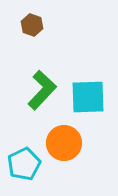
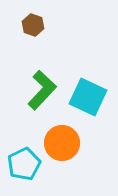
brown hexagon: moved 1 px right
cyan square: rotated 27 degrees clockwise
orange circle: moved 2 px left
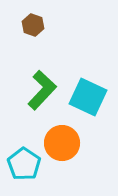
cyan pentagon: rotated 12 degrees counterclockwise
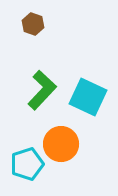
brown hexagon: moved 1 px up
orange circle: moved 1 px left, 1 px down
cyan pentagon: moved 3 px right; rotated 20 degrees clockwise
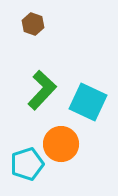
cyan square: moved 5 px down
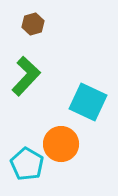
brown hexagon: rotated 25 degrees clockwise
green L-shape: moved 16 px left, 14 px up
cyan pentagon: rotated 24 degrees counterclockwise
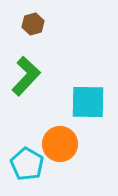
cyan square: rotated 24 degrees counterclockwise
orange circle: moved 1 px left
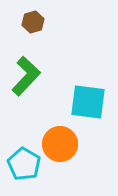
brown hexagon: moved 2 px up
cyan square: rotated 6 degrees clockwise
cyan pentagon: moved 3 px left
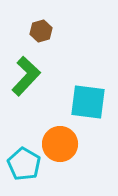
brown hexagon: moved 8 px right, 9 px down
